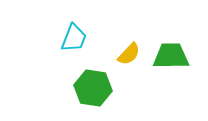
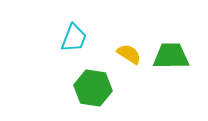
yellow semicircle: rotated 100 degrees counterclockwise
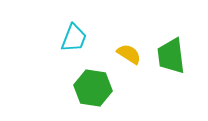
green trapezoid: rotated 96 degrees counterclockwise
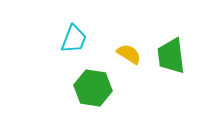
cyan trapezoid: moved 1 px down
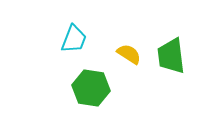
green hexagon: moved 2 px left
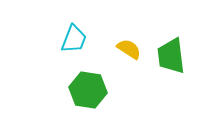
yellow semicircle: moved 5 px up
green hexagon: moved 3 px left, 2 px down
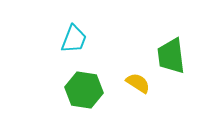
yellow semicircle: moved 9 px right, 34 px down
green hexagon: moved 4 px left
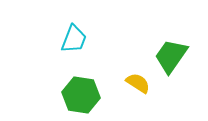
green trapezoid: rotated 42 degrees clockwise
green hexagon: moved 3 px left, 5 px down
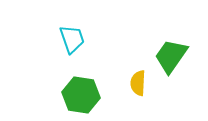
cyan trapezoid: moved 2 px left; rotated 40 degrees counterclockwise
yellow semicircle: rotated 120 degrees counterclockwise
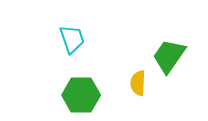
green trapezoid: moved 2 px left
green hexagon: rotated 9 degrees counterclockwise
